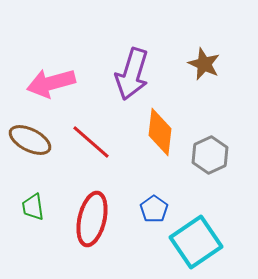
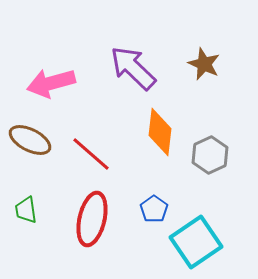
purple arrow: moved 1 px right, 6 px up; rotated 117 degrees clockwise
red line: moved 12 px down
green trapezoid: moved 7 px left, 3 px down
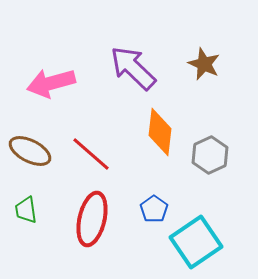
brown ellipse: moved 11 px down
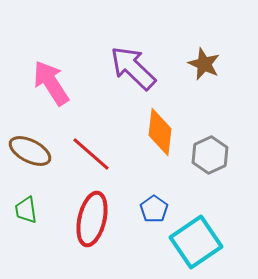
pink arrow: rotated 72 degrees clockwise
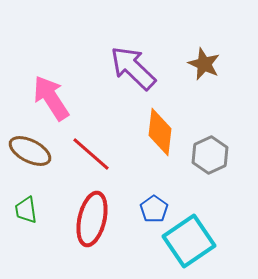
pink arrow: moved 15 px down
cyan square: moved 7 px left, 1 px up
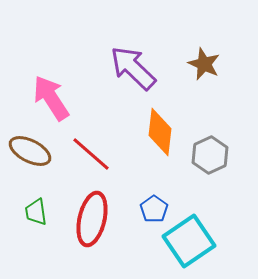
green trapezoid: moved 10 px right, 2 px down
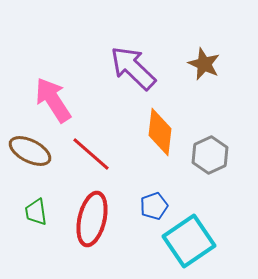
pink arrow: moved 2 px right, 2 px down
blue pentagon: moved 3 px up; rotated 16 degrees clockwise
